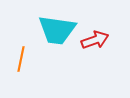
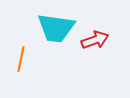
cyan trapezoid: moved 1 px left, 2 px up
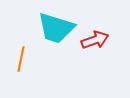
cyan trapezoid: rotated 9 degrees clockwise
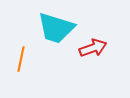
red arrow: moved 2 px left, 8 px down
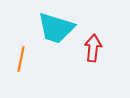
red arrow: rotated 64 degrees counterclockwise
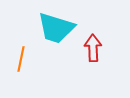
red arrow: rotated 8 degrees counterclockwise
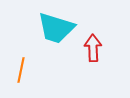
orange line: moved 11 px down
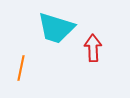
orange line: moved 2 px up
